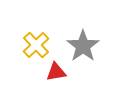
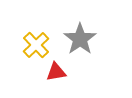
gray star: moved 3 px left, 7 px up
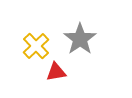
yellow cross: moved 1 px down
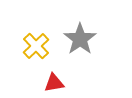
red triangle: moved 2 px left, 11 px down
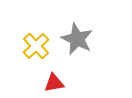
gray star: moved 3 px left; rotated 12 degrees counterclockwise
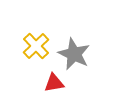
gray star: moved 3 px left, 15 px down
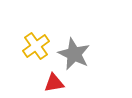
yellow cross: rotated 8 degrees clockwise
